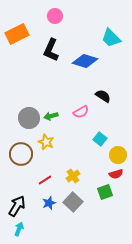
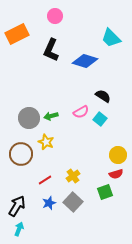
cyan square: moved 20 px up
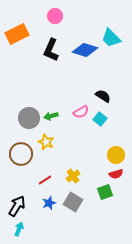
blue diamond: moved 11 px up
yellow circle: moved 2 px left
gray square: rotated 12 degrees counterclockwise
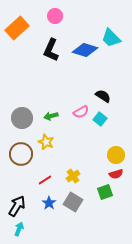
orange rectangle: moved 6 px up; rotated 15 degrees counterclockwise
gray circle: moved 7 px left
blue star: rotated 16 degrees counterclockwise
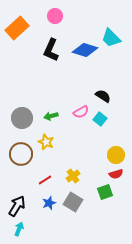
blue star: rotated 16 degrees clockwise
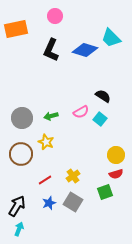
orange rectangle: moved 1 px left, 1 px down; rotated 30 degrees clockwise
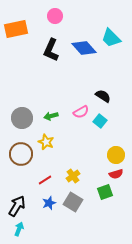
blue diamond: moved 1 px left, 2 px up; rotated 30 degrees clockwise
cyan square: moved 2 px down
